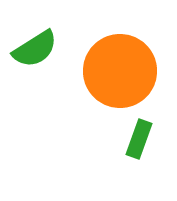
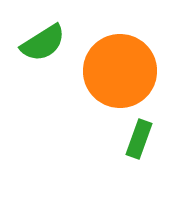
green semicircle: moved 8 px right, 6 px up
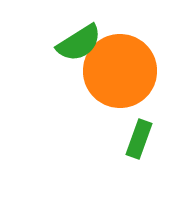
green semicircle: moved 36 px right
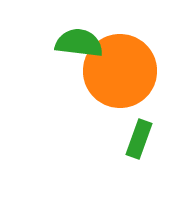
green semicircle: rotated 141 degrees counterclockwise
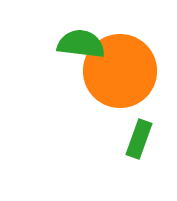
green semicircle: moved 2 px right, 1 px down
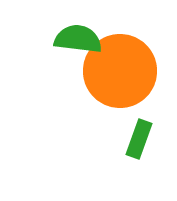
green semicircle: moved 3 px left, 5 px up
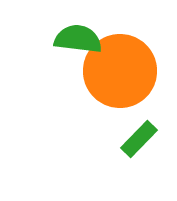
green rectangle: rotated 24 degrees clockwise
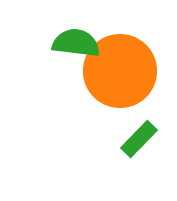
green semicircle: moved 2 px left, 4 px down
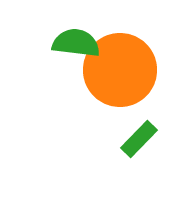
orange circle: moved 1 px up
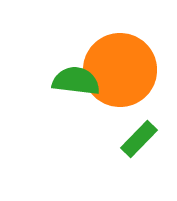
green semicircle: moved 38 px down
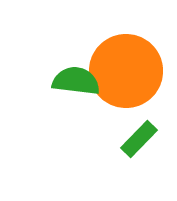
orange circle: moved 6 px right, 1 px down
